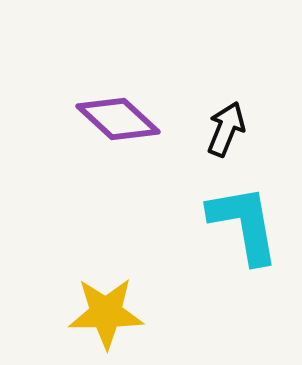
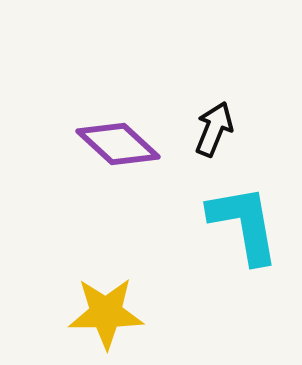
purple diamond: moved 25 px down
black arrow: moved 12 px left
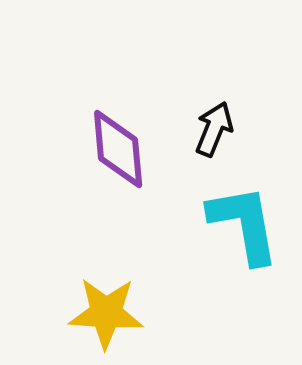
purple diamond: moved 5 px down; rotated 42 degrees clockwise
yellow star: rotated 4 degrees clockwise
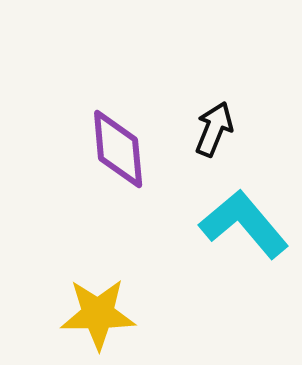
cyan L-shape: rotated 30 degrees counterclockwise
yellow star: moved 8 px left, 1 px down; rotated 4 degrees counterclockwise
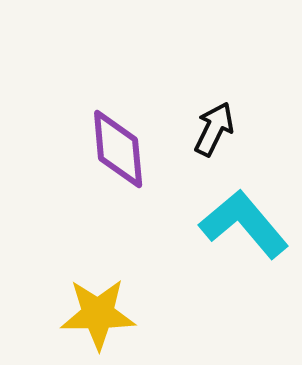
black arrow: rotated 4 degrees clockwise
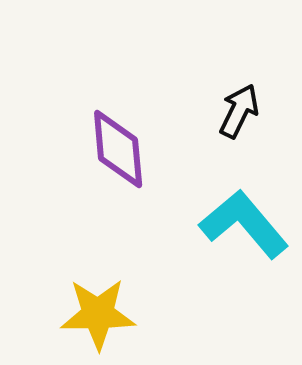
black arrow: moved 25 px right, 18 px up
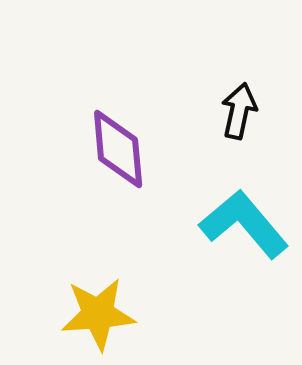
black arrow: rotated 14 degrees counterclockwise
yellow star: rotated 4 degrees counterclockwise
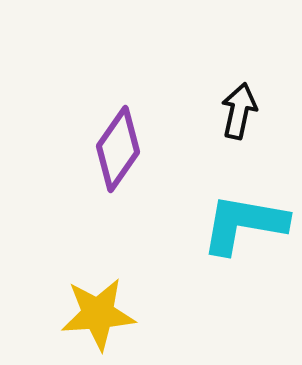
purple diamond: rotated 40 degrees clockwise
cyan L-shape: rotated 40 degrees counterclockwise
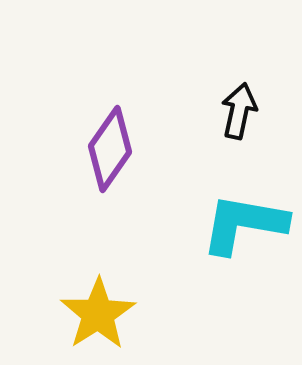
purple diamond: moved 8 px left
yellow star: rotated 28 degrees counterclockwise
